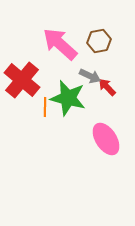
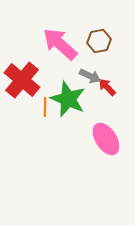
green star: moved 1 px down; rotated 9 degrees clockwise
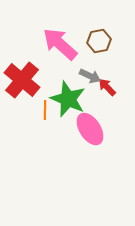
orange line: moved 3 px down
pink ellipse: moved 16 px left, 10 px up
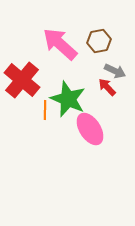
gray arrow: moved 25 px right, 5 px up
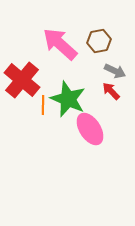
red arrow: moved 4 px right, 4 px down
orange line: moved 2 px left, 5 px up
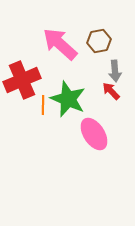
gray arrow: rotated 60 degrees clockwise
red cross: rotated 27 degrees clockwise
pink ellipse: moved 4 px right, 5 px down
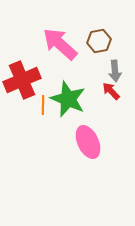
pink ellipse: moved 6 px left, 8 px down; rotated 8 degrees clockwise
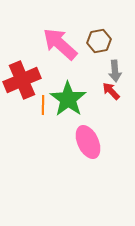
green star: rotated 12 degrees clockwise
